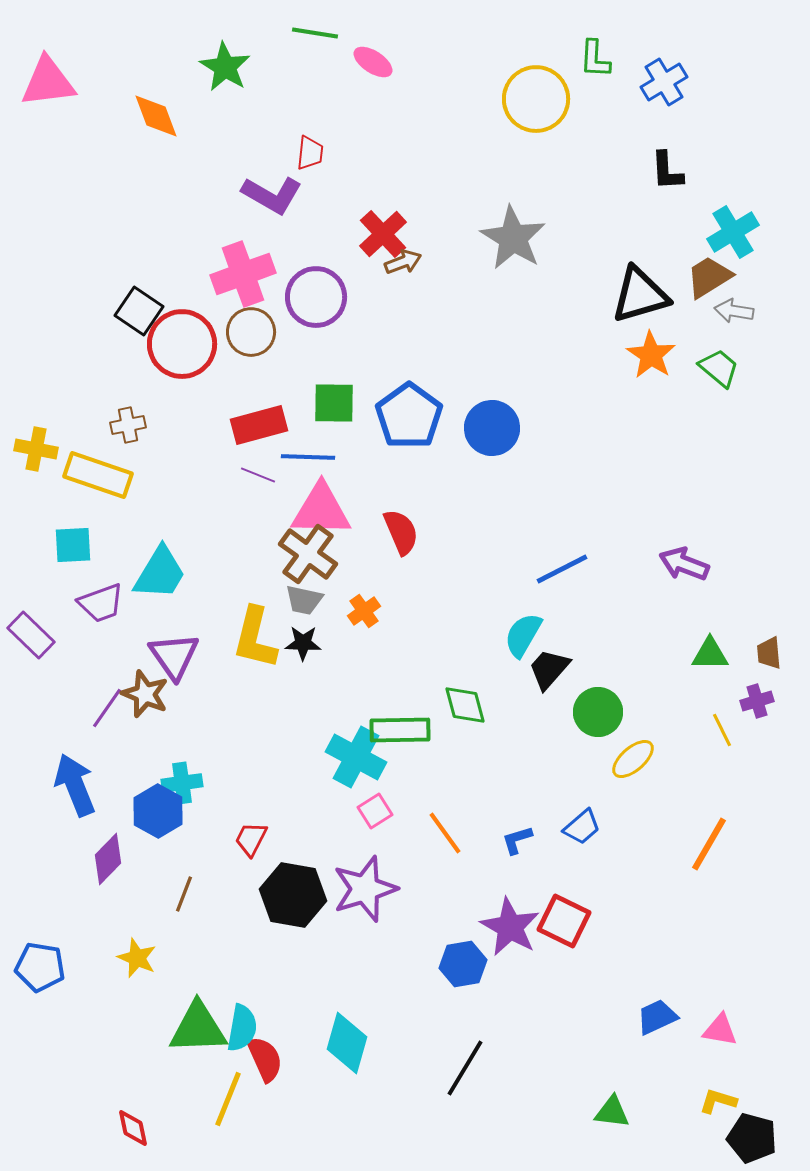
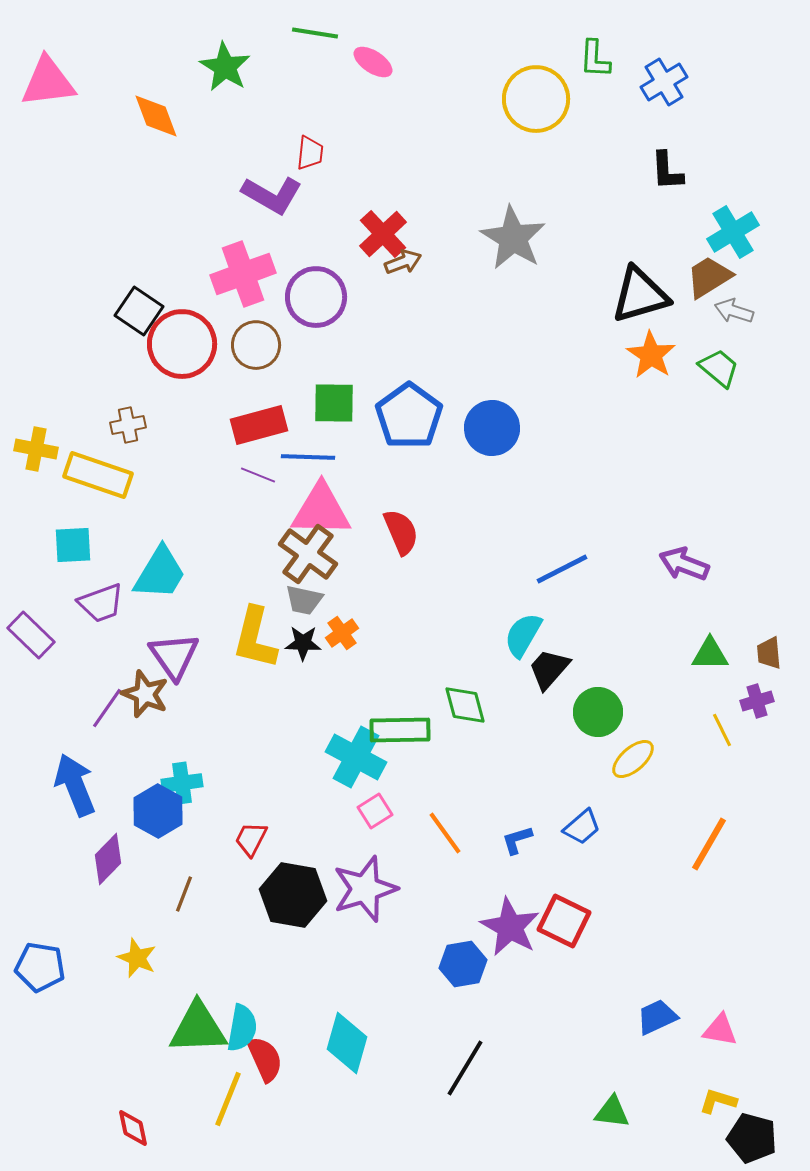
gray arrow at (734, 311): rotated 9 degrees clockwise
brown circle at (251, 332): moved 5 px right, 13 px down
orange cross at (364, 611): moved 22 px left, 22 px down
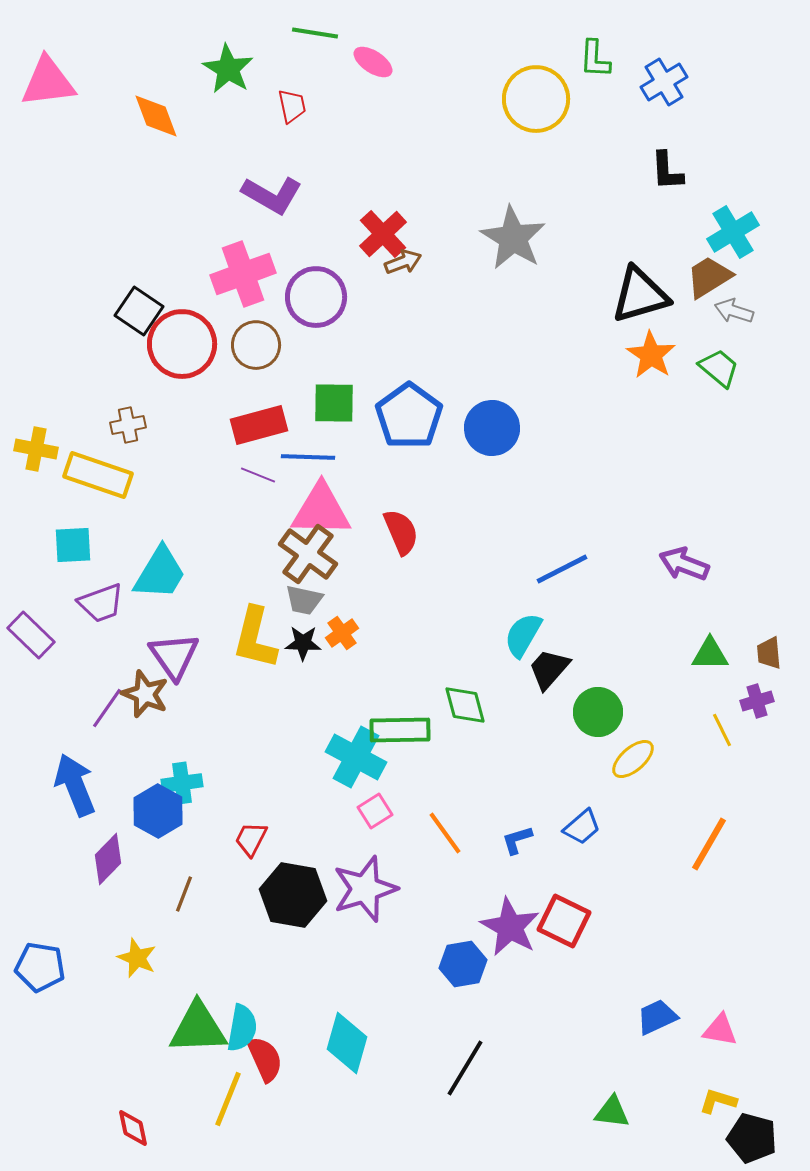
green star at (225, 67): moved 3 px right, 2 px down
red trapezoid at (310, 153): moved 18 px left, 47 px up; rotated 18 degrees counterclockwise
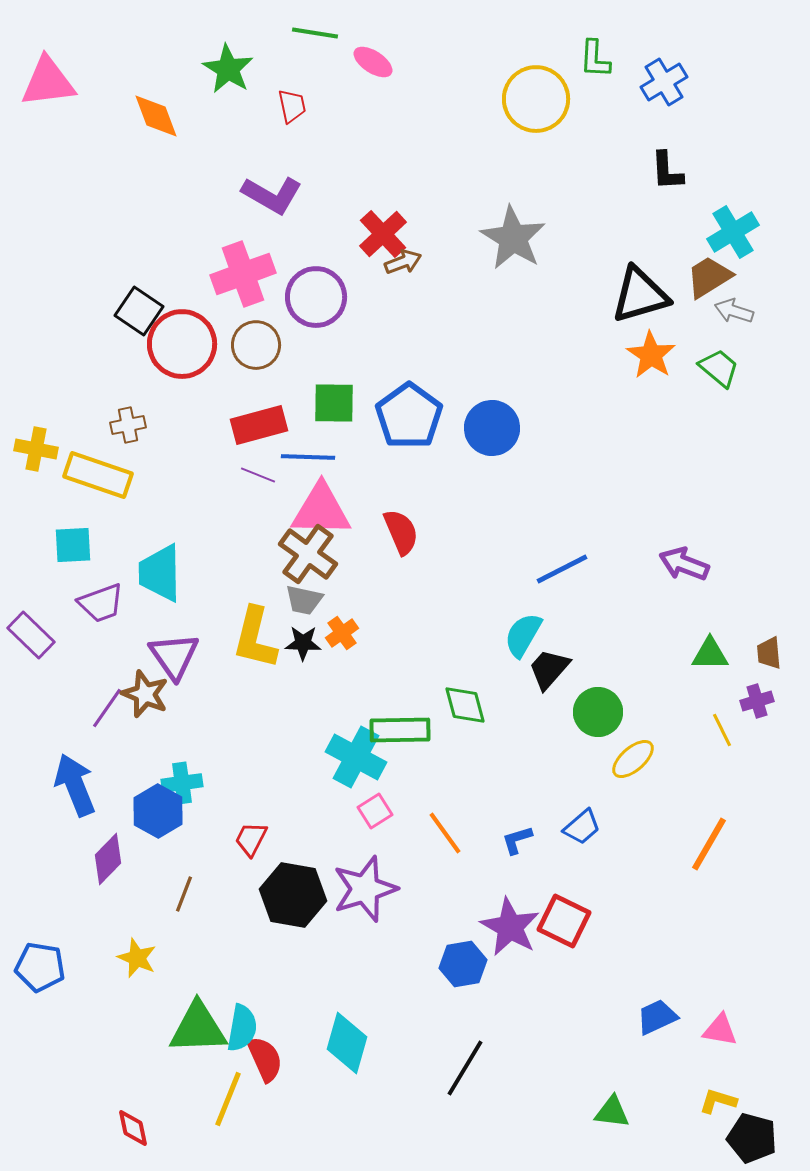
cyan trapezoid at (160, 573): rotated 148 degrees clockwise
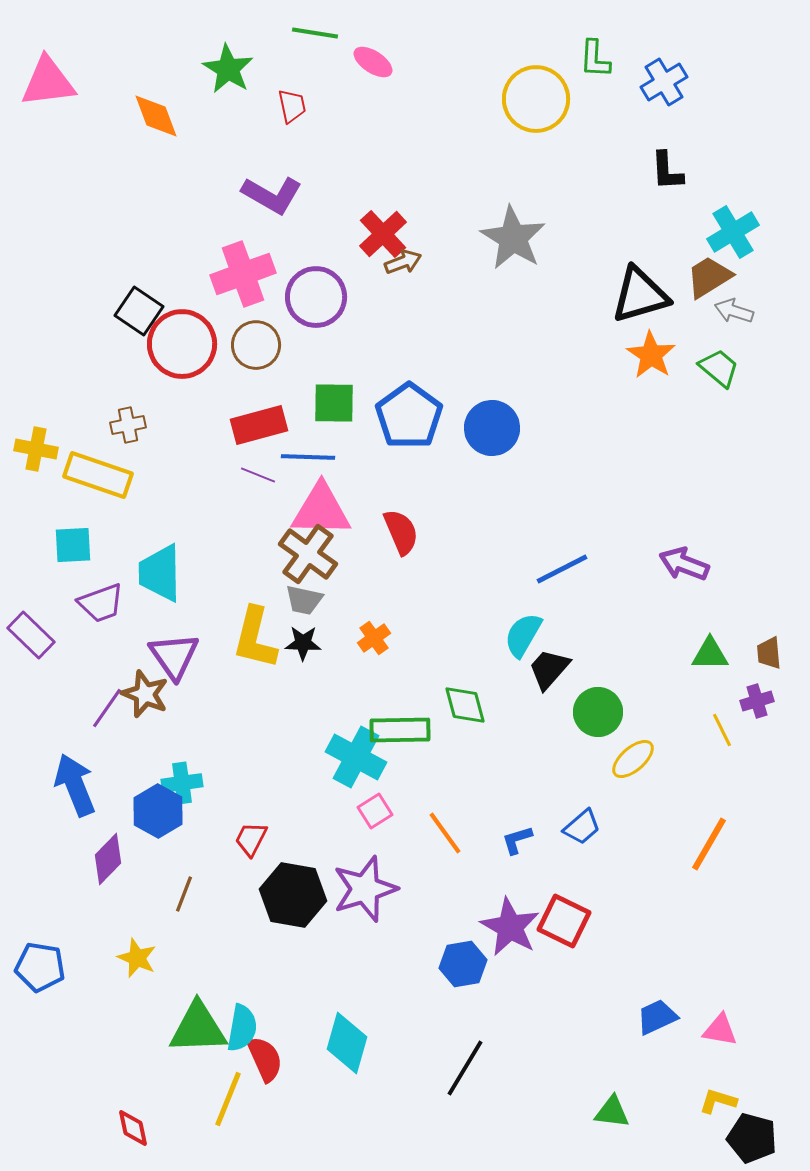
orange cross at (342, 633): moved 32 px right, 5 px down
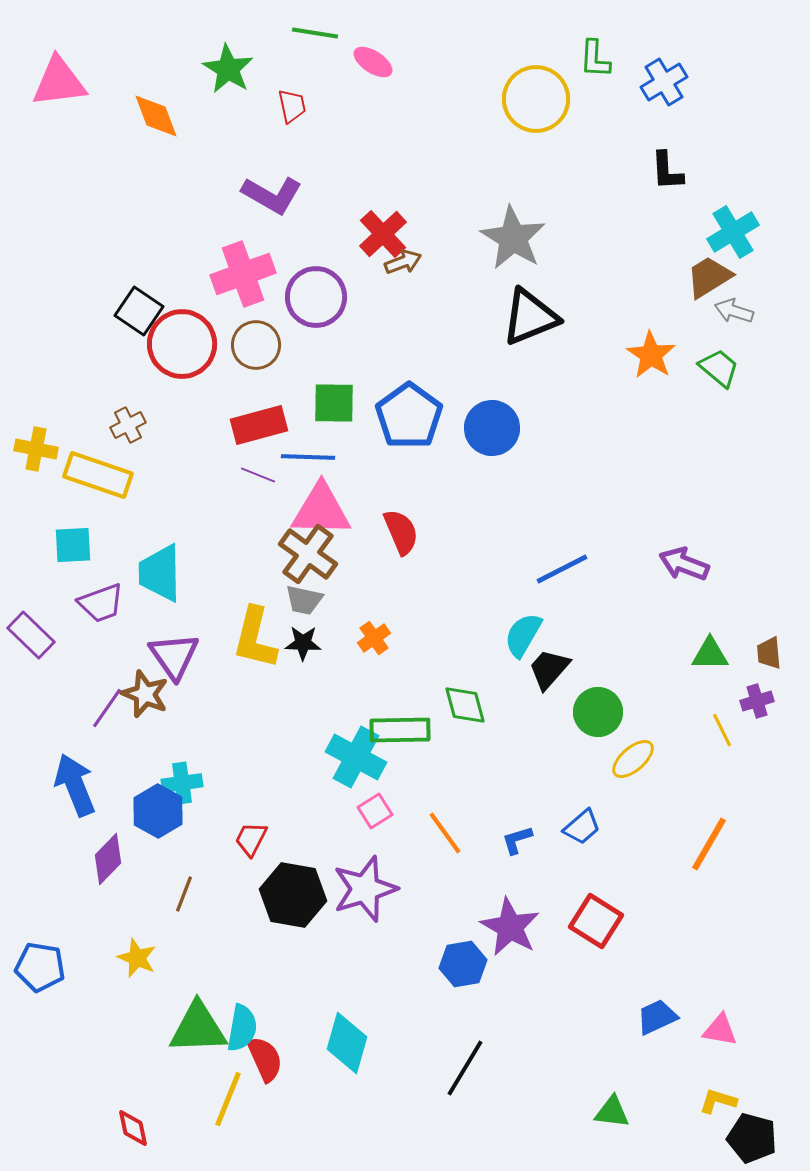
pink triangle at (48, 82): moved 11 px right
black triangle at (640, 295): moved 110 px left, 22 px down; rotated 6 degrees counterclockwise
brown cross at (128, 425): rotated 16 degrees counterclockwise
red square at (564, 921): moved 32 px right; rotated 6 degrees clockwise
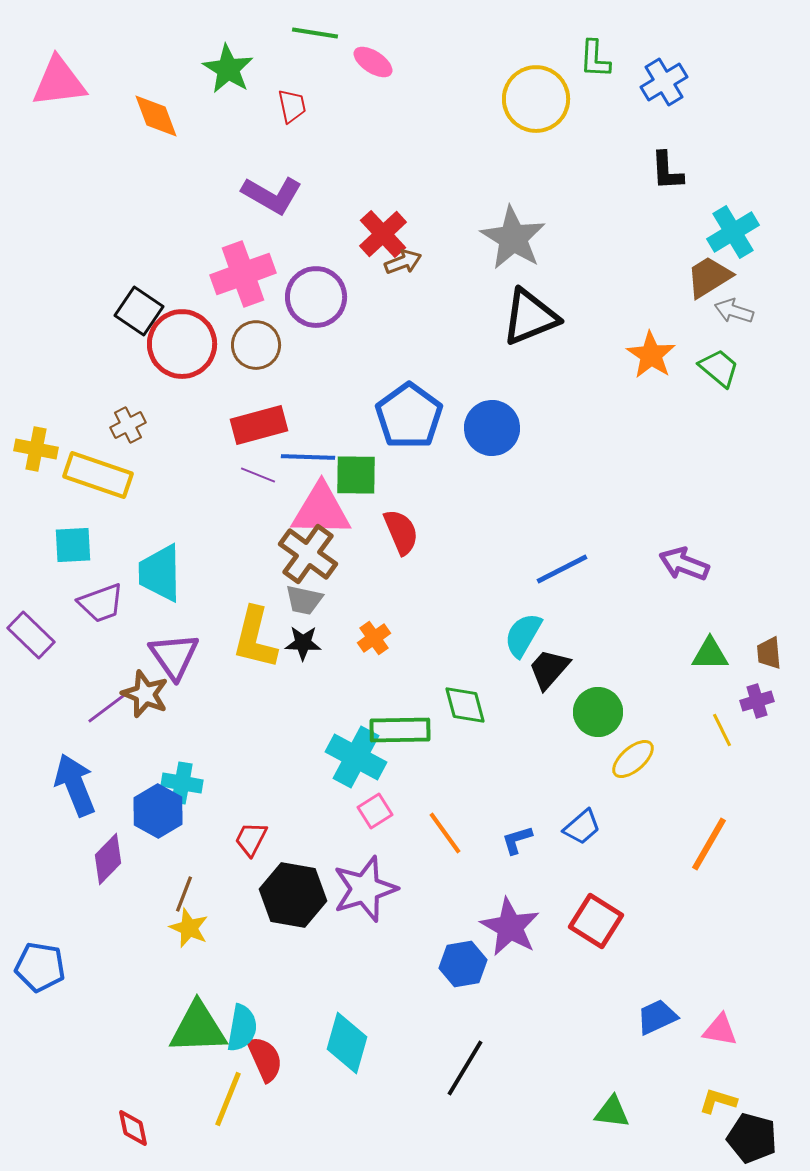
green square at (334, 403): moved 22 px right, 72 px down
purple line at (107, 708): rotated 18 degrees clockwise
cyan cross at (182, 783): rotated 18 degrees clockwise
yellow star at (137, 958): moved 52 px right, 30 px up
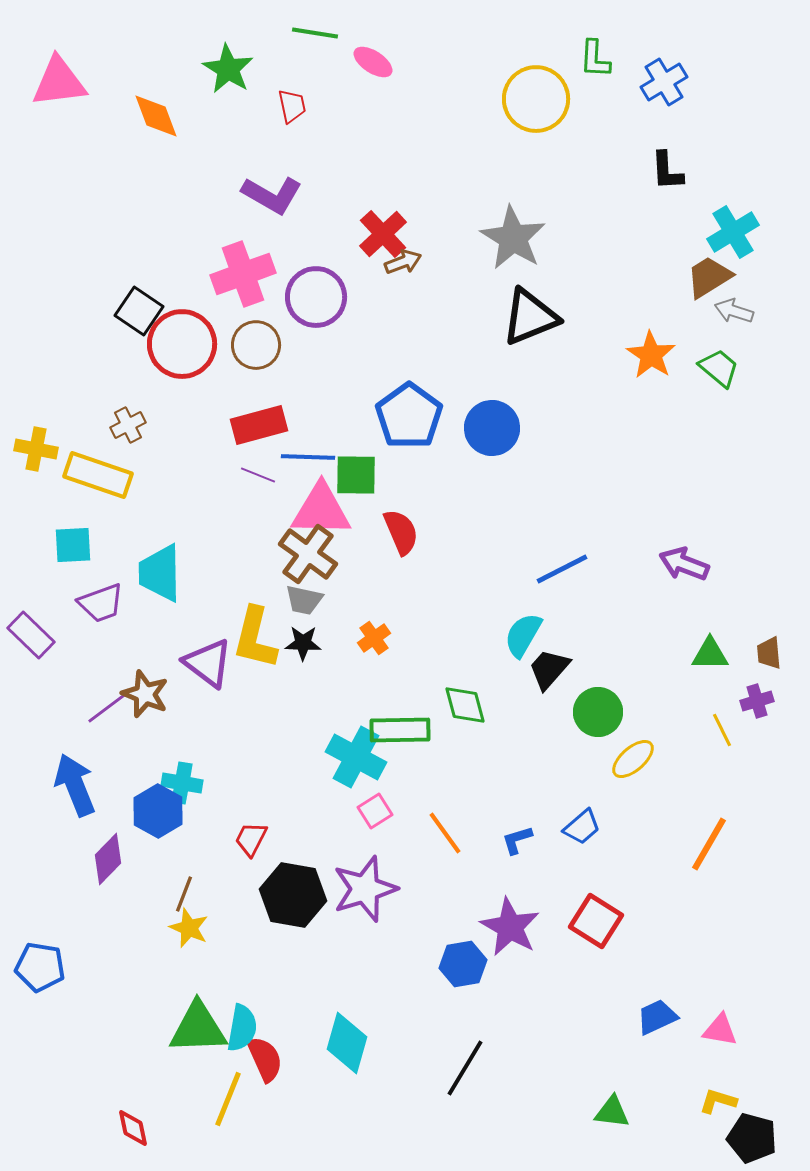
purple triangle at (174, 656): moved 34 px right, 7 px down; rotated 18 degrees counterclockwise
